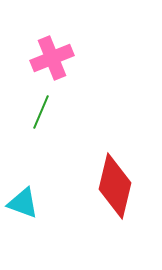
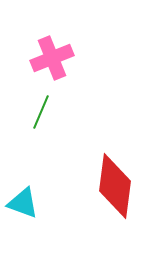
red diamond: rotated 6 degrees counterclockwise
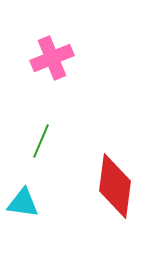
green line: moved 29 px down
cyan triangle: rotated 12 degrees counterclockwise
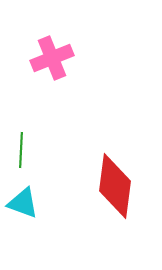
green line: moved 20 px left, 9 px down; rotated 20 degrees counterclockwise
cyan triangle: rotated 12 degrees clockwise
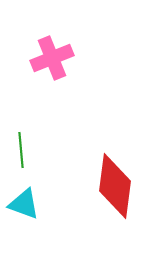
green line: rotated 8 degrees counterclockwise
cyan triangle: moved 1 px right, 1 px down
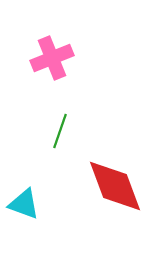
green line: moved 39 px right, 19 px up; rotated 24 degrees clockwise
red diamond: rotated 28 degrees counterclockwise
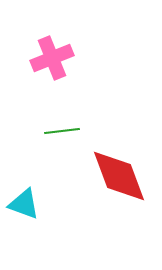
green line: moved 2 px right; rotated 64 degrees clockwise
red diamond: moved 4 px right, 10 px up
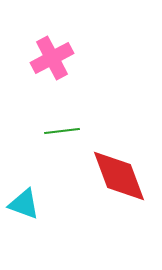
pink cross: rotated 6 degrees counterclockwise
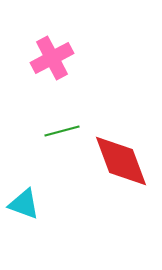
green line: rotated 8 degrees counterclockwise
red diamond: moved 2 px right, 15 px up
